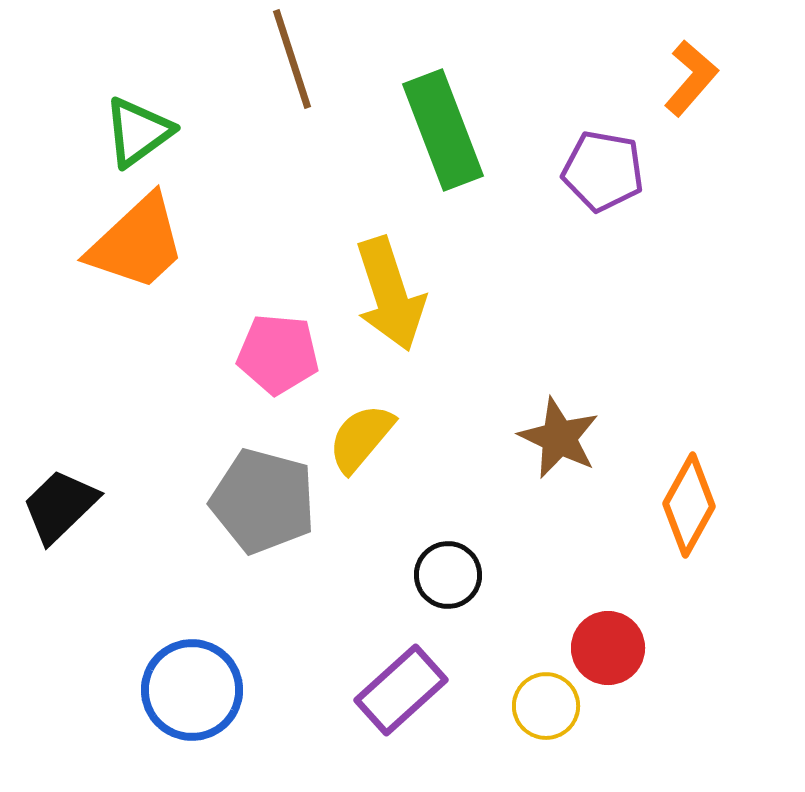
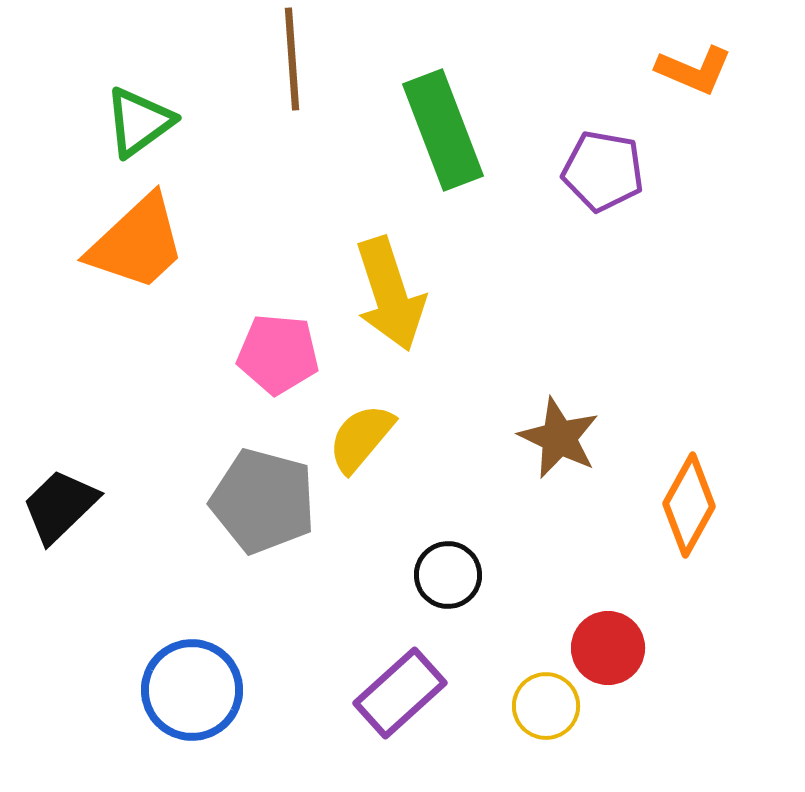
brown line: rotated 14 degrees clockwise
orange L-shape: moved 3 px right, 8 px up; rotated 72 degrees clockwise
green triangle: moved 1 px right, 10 px up
purple rectangle: moved 1 px left, 3 px down
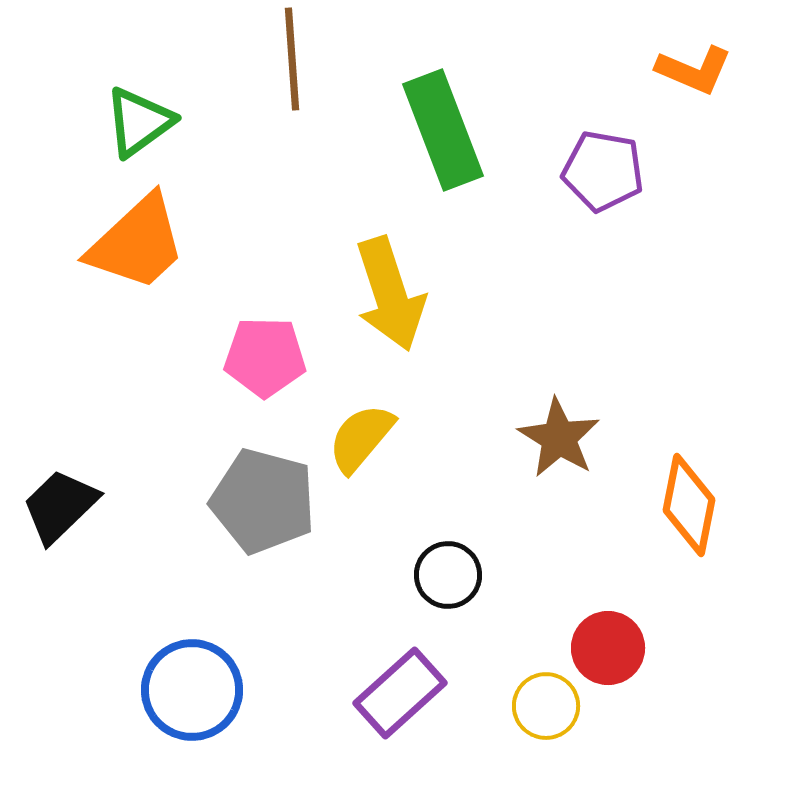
pink pentagon: moved 13 px left, 3 px down; rotated 4 degrees counterclockwise
brown star: rotated 6 degrees clockwise
orange diamond: rotated 18 degrees counterclockwise
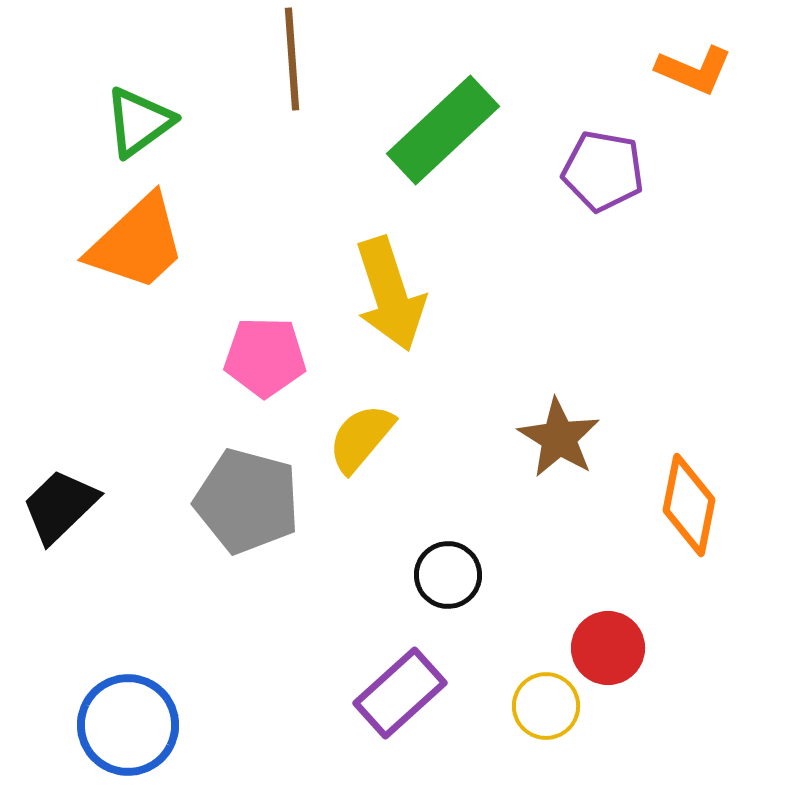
green rectangle: rotated 68 degrees clockwise
gray pentagon: moved 16 px left
blue circle: moved 64 px left, 35 px down
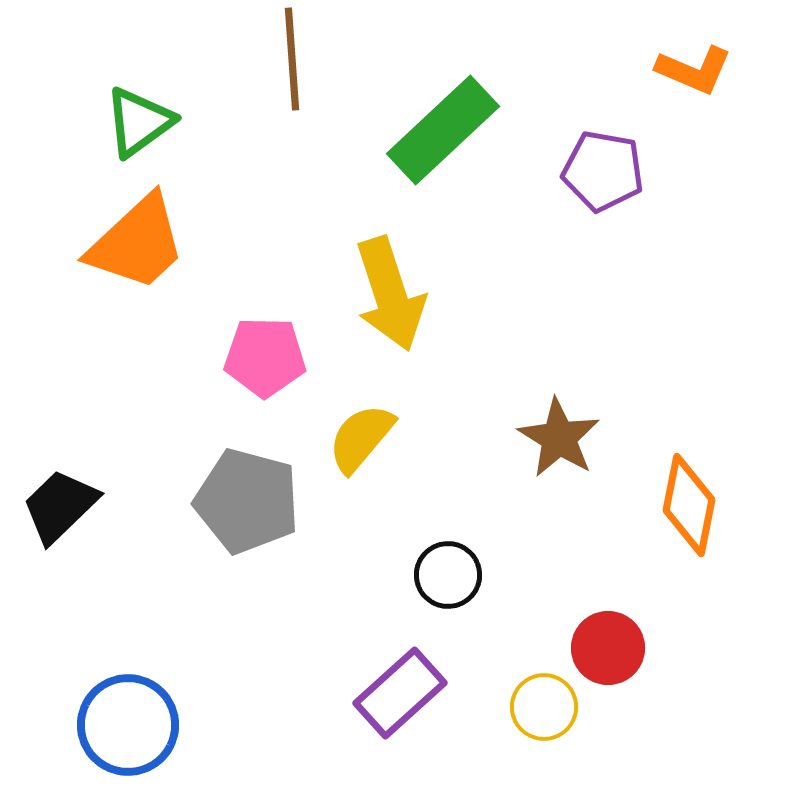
yellow circle: moved 2 px left, 1 px down
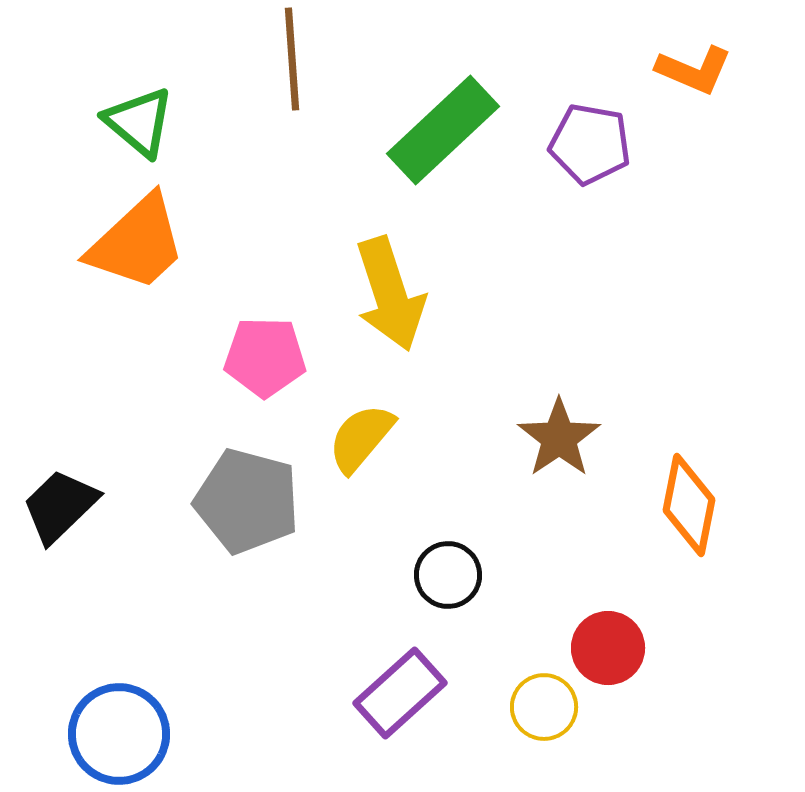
green triangle: rotated 44 degrees counterclockwise
purple pentagon: moved 13 px left, 27 px up
brown star: rotated 6 degrees clockwise
blue circle: moved 9 px left, 9 px down
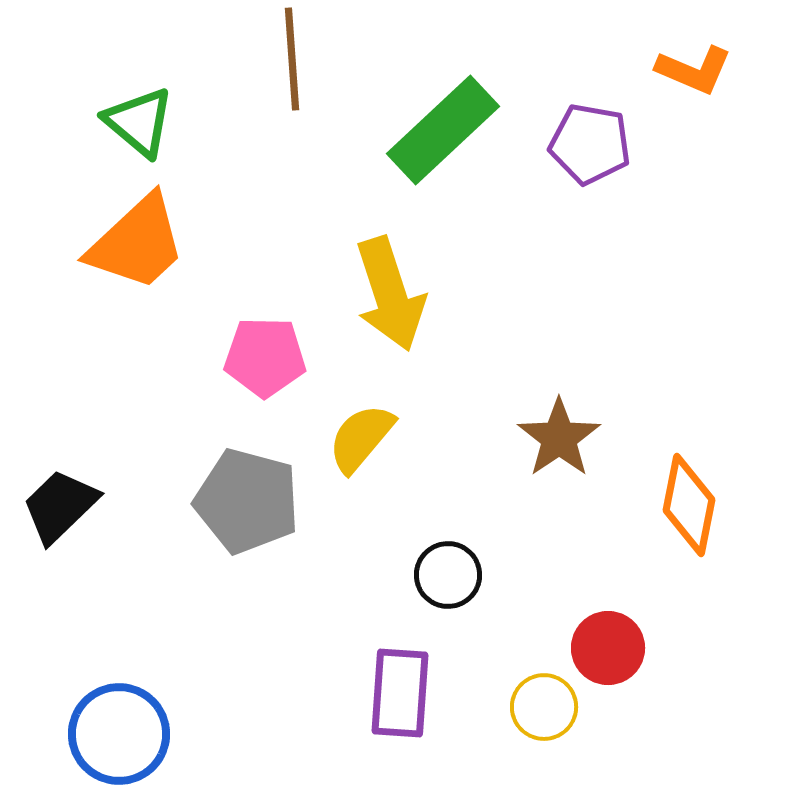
purple rectangle: rotated 44 degrees counterclockwise
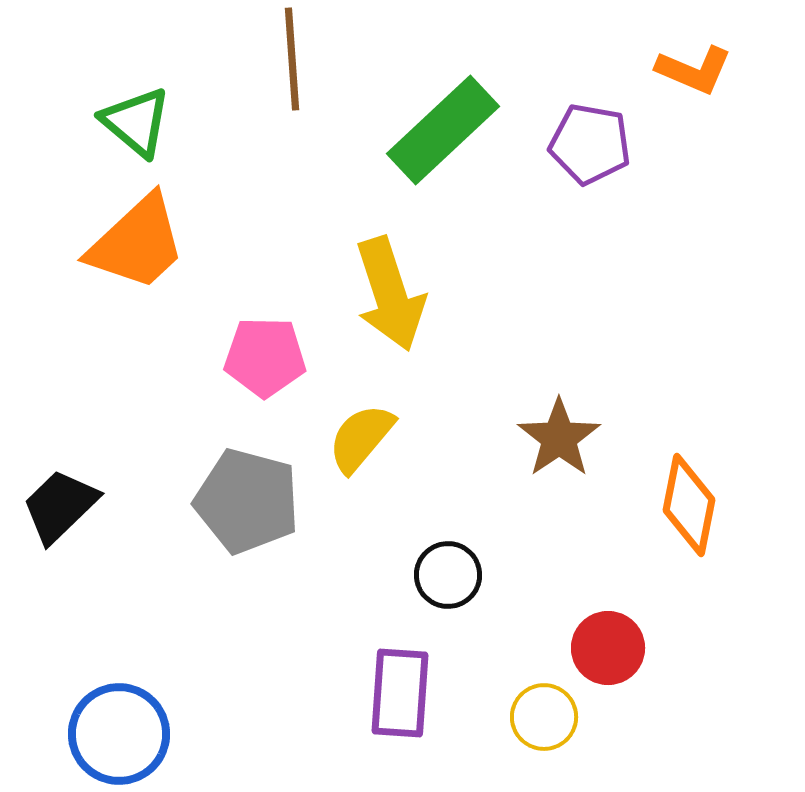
green triangle: moved 3 px left
yellow circle: moved 10 px down
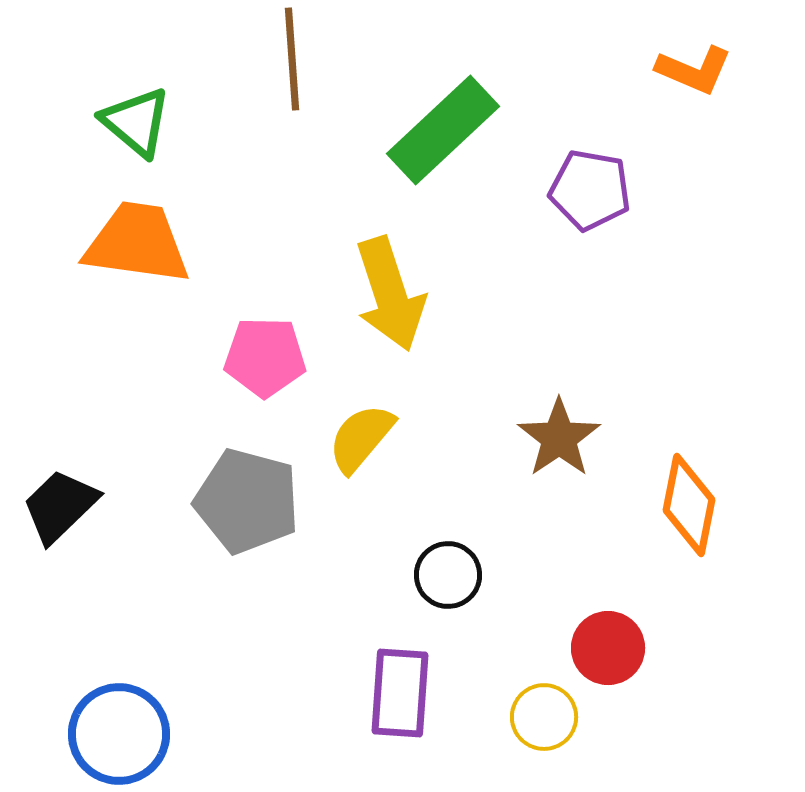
purple pentagon: moved 46 px down
orange trapezoid: rotated 129 degrees counterclockwise
